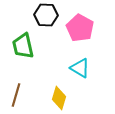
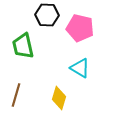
black hexagon: moved 1 px right
pink pentagon: rotated 16 degrees counterclockwise
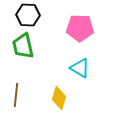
black hexagon: moved 19 px left
pink pentagon: rotated 12 degrees counterclockwise
brown line: rotated 10 degrees counterclockwise
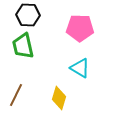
brown line: rotated 20 degrees clockwise
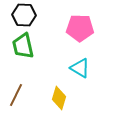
black hexagon: moved 4 px left
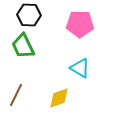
black hexagon: moved 5 px right
pink pentagon: moved 4 px up
green trapezoid: rotated 12 degrees counterclockwise
yellow diamond: rotated 55 degrees clockwise
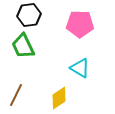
black hexagon: rotated 10 degrees counterclockwise
yellow diamond: rotated 15 degrees counterclockwise
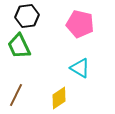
black hexagon: moved 2 px left, 1 px down
pink pentagon: rotated 12 degrees clockwise
green trapezoid: moved 4 px left
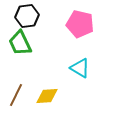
green trapezoid: moved 1 px right, 3 px up
yellow diamond: moved 12 px left, 2 px up; rotated 30 degrees clockwise
